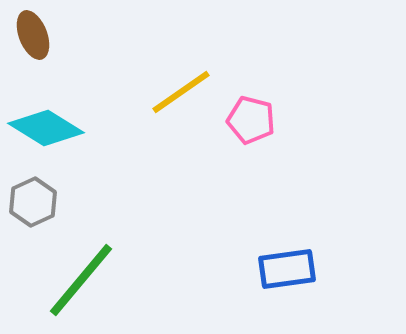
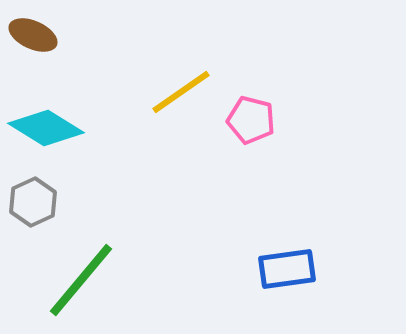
brown ellipse: rotated 45 degrees counterclockwise
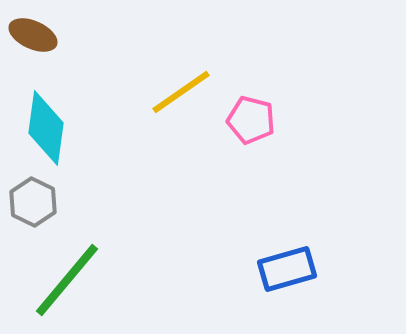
cyan diamond: rotated 66 degrees clockwise
gray hexagon: rotated 9 degrees counterclockwise
blue rectangle: rotated 8 degrees counterclockwise
green line: moved 14 px left
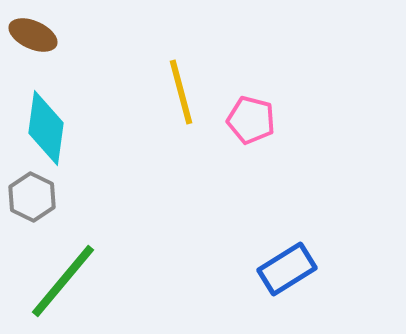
yellow line: rotated 70 degrees counterclockwise
gray hexagon: moved 1 px left, 5 px up
blue rectangle: rotated 16 degrees counterclockwise
green line: moved 4 px left, 1 px down
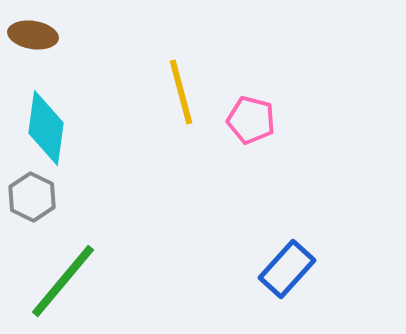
brown ellipse: rotated 15 degrees counterclockwise
blue rectangle: rotated 16 degrees counterclockwise
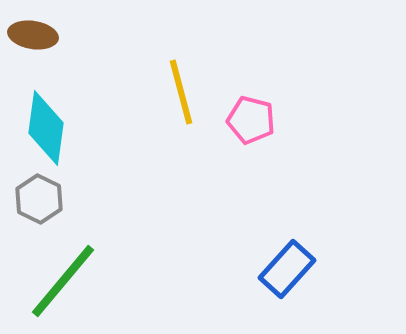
gray hexagon: moved 7 px right, 2 px down
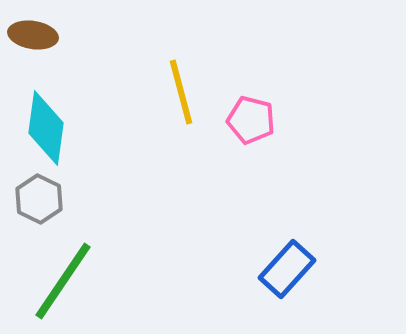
green line: rotated 6 degrees counterclockwise
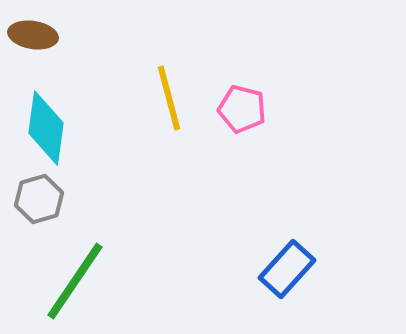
yellow line: moved 12 px left, 6 px down
pink pentagon: moved 9 px left, 11 px up
gray hexagon: rotated 18 degrees clockwise
green line: moved 12 px right
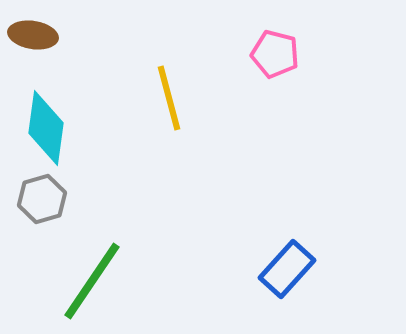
pink pentagon: moved 33 px right, 55 px up
gray hexagon: moved 3 px right
green line: moved 17 px right
